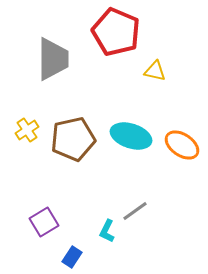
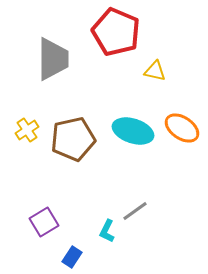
cyan ellipse: moved 2 px right, 5 px up
orange ellipse: moved 17 px up
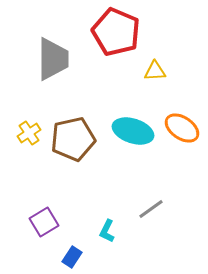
yellow triangle: rotated 15 degrees counterclockwise
yellow cross: moved 2 px right, 3 px down
gray line: moved 16 px right, 2 px up
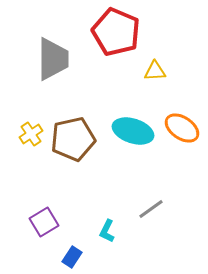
yellow cross: moved 2 px right, 1 px down
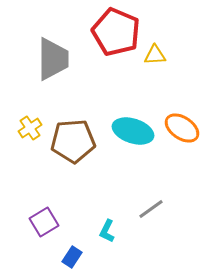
yellow triangle: moved 16 px up
yellow cross: moved 1 px left, 6 px up
brown pentagon: moved 2 px down; rotated 9 degrees clockwise
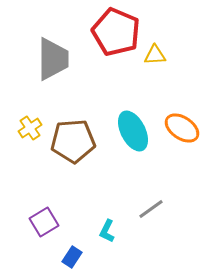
cyan ellipse: rotated 45 degrees clockwise
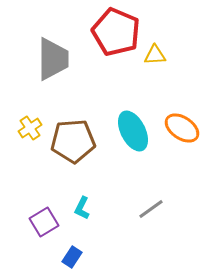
cyan L-shape: moved 25 px left, 23 px up
